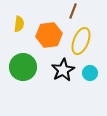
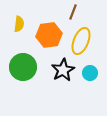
brown line: moved 1 px down
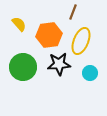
yellow semicircle: rotated 49 degrees counterclockwise
black star: moved 4 px left, 6 px up; rotated 25 degrees clockwise
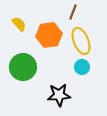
yellow ellipse: rotated 44 degrees counterclockwise
black star: moved 31 px down
cyan circle: moved 8 px left, 6 px up
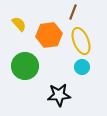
green circle: moved 2 px right, 1 px up
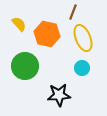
orange hexagon: moved 2 px left, 1 px up; rotated 20 degrees clockwise
yellow ellipse: moved 2 px right, 3 px up
cyan circle: moved 1 px down
